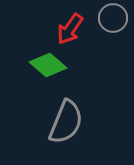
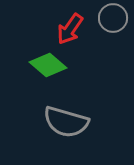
gray semicircle: rotated 84 degrees clockwise
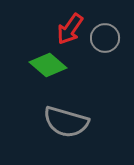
gray circle: moved 8 px left, 20 px down
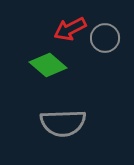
red arrow: rotated 28 degrees clockwise
gray semicircle: moved 3 px left, 1 px down; rotated 18 degrees counterclockwise
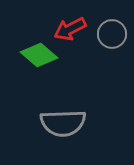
gray circle: moved 7 px right, 4 px up
green diamond: moved 9 px left, 10 px up
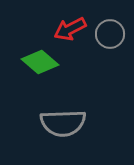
gray circle: moved 2 px left
green diamond: moved 1 px right, 7 px down
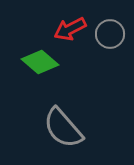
gray semicircle: moved 5 px down; rotated 51 degrees clockwise
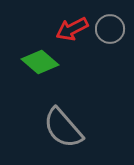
red arrow: moved 2 px right
gray circle: moved 5 px up
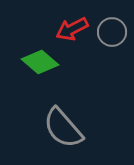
gray circle: moved 2 px right, 3 px down
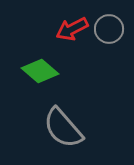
gray circle: moved 3 px left, 3 px up
green diamond: moved 9 px down
